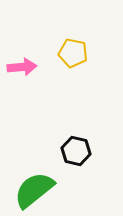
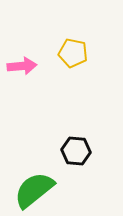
pink arrow: moved 1 px up
black hexagon: rotated 8 degrees counterclockwise
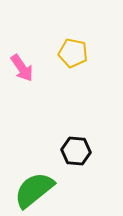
pink arrow: moved 2 px down; rotated 60 degrees clockwise
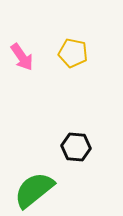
pink arrow: moved 11 px up
black hexagon: moved 4 px up
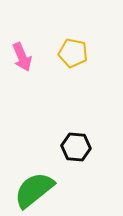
pink arrow: rotated 12 degrees clockwise
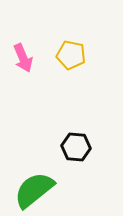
yellow pentagon: moved 2 px left, 2 px down
pink arrow: moved 1 px right, 1 px down
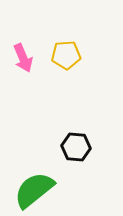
yellow pentagon: moved 5 px left; rotated 16 degrees counterclockwise
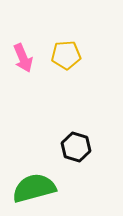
black hexagon: rotated 12 degrees clockwise
green semicircle: moved 2 px up; rotated 24 degrees clockwise
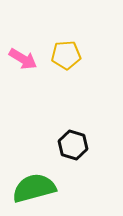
pink arrow: moved 1 px down; rotated 36 degrees counterclockwise
black hexagon: moved 3 px left, 2 px up
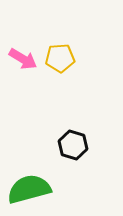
yellow pentagon: moved 6 px left, 3 px down
green semicircle: moved 5 px left, 1 px down
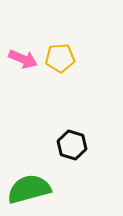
pink arrow: rotated 8 degrees counterclockwise
black hexagon: moved 1 px left
